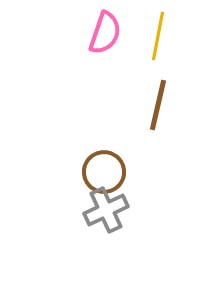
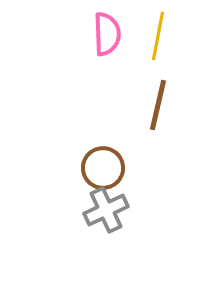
pink semicircle: moved 2 px right, 1 px down; rotated 21 degrees counterclockwise
brown circle: moved 1 px left, 4 px up
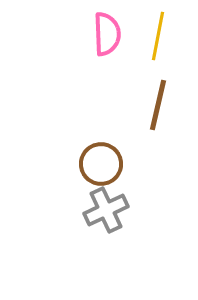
brown circle: moved 2 px left, 4 px up
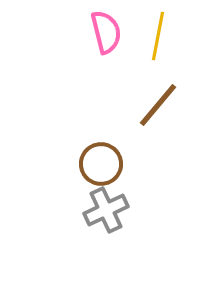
pink semicircle: moved 1 px left, 2 px up; rotated 12 degrees counterclockwise
brown line: rotated 27 degrees clockwise
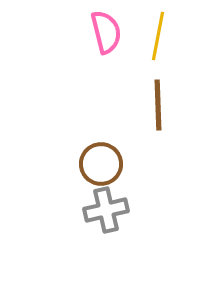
brown line: rotated 42 degrees counterclockwise
gray cross: rotated 12 degrees clockwise
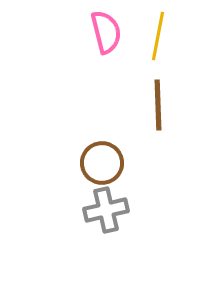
brown circle: moved 1 px right, 1 px up
